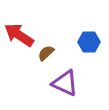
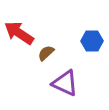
red arrow: moved 2 px up
blue hexagon: moved 3 px right, 1 px up
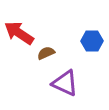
brown semicircle: rotated 18 degrees clockwise
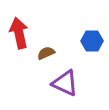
red arrow: rotated 44 degrees clockwise
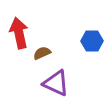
brown semicircle: moved 4 px left
purple triangle: moved 9 px left
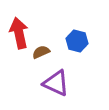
blue hexagon: moved 15 px left; rotated 15 degrees clockwise
brown semicircle: moved 1 px left, 1 px up
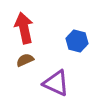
red arrow: moved 5 px right, 5 px up
brown semicircle: moved 16 px left, 8 px down
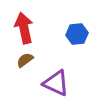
blue hexagon: moved 7 px up; rotated 20 degrees counterclockwise
brown semicircle: rotated 12 degrees counterclockwise
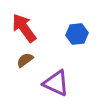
red arrow: rotated 24 degrees counterclockwise
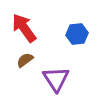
purple triangle: moved 4 px up; rotated 32 degrees clockwise
